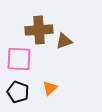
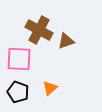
brown cross: rotated 32 degrees clockwise
brown triangle: moved 2 px right
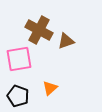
pink square: rotated 12 degrees counterclockwise
black pentagon: moved 4 px down
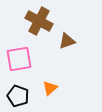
brown cross: moved 9 px up
brown triangle: moved 1 px right
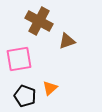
black pentagon: moved 7 px right
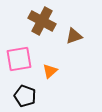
brown cross: moved 3 px right
brown triangle: moved 7 px right, 5 px up
orange triangle: moved 17 px up
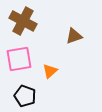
brown cross: moved 19 px left
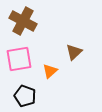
brown triangle: moved 16 px down; rotated 24 degrees counterclockwise
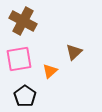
black pentagon: rotated 15 degrees clockwise
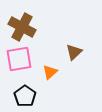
brown cross: moved 1 px left, 6 px down
orange triangle: moved 1 px down
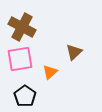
pink square: moved 1 px right
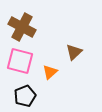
pink square: moved 2 px down; rotated 24 degrees clockwise
black pentagon: rotated 15 degrees clockwise
